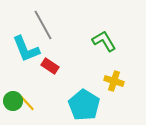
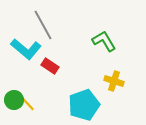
cyan L-shape: rotated 28 degrees counterclockwise
green circle: moved 1 px right, 1 px up
cyan pentagon: rotated 20 degrees clockwise
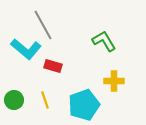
red rectangle: moved 3 px right; rotated 18 degrees counterclockwise
yellow cross: rotated 18 degrees counterclockwise
yellow line: moved 18 px right, 3 px up; rotated 24 degrees clockwise
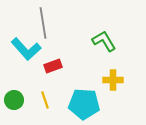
gray line: moved 2 px up; rotated 20 degrees clockwise
cyan L-shape: rotated 8 degrees clockwise
red rectangle: rotated 36 degrees counterclockwise
yellow cross: moved 1 px left, 1 px up
cyan pentagon: moved 1 px up; rotated 24 degrees clockwise
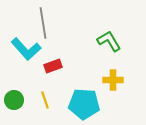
green L-shape: moved 5 px right
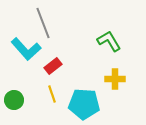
gray line: rotated 12 degrees counterclockwise
red rectangle: rotated 18 degrees counterclockwise
yellow cross: moved 2 px right, 1 px up
yellow line: moved 7 px right, 6 px up
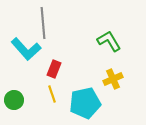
gray line: rotated 16 degrees clockwise
red rectangle: moved 1 px right, 3 px down; rotated 30 degrees counterclockwise
yellow cross: moved 2 px left; rotated 24 degrees counterclockwise
cyan pentagon: moved 1 px right, 1 px up; rotated 16 degrees counterclockwise
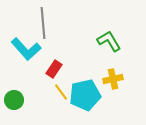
red rectangle: rotated 12 degrees clockwise
yellow cross: rotated 12 degrees clockwise
yellow line: moved 9 px right, 2 px up; rotated 18 degrees counterclockwise
cyan pentagon: moved 8 px up
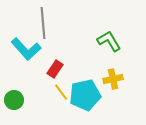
red rectangle: moved 1 px right
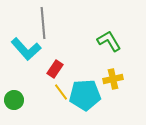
cyan pentagon: rotated 8 degrees clockwise
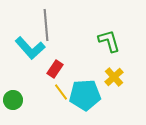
gray line: moved 3 px right, 2 px down
green L-shape: rotated 15 degrees clockwise
cyan L-shape: moved 4 px right, 1 px up
yellow cross: moved 1 px right, 2 px up; rotated 30 degrees counterclockwise
green circle: moved 1 px left
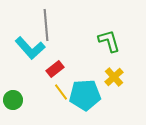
red rectangle: rotated 18 degrees clockwise
